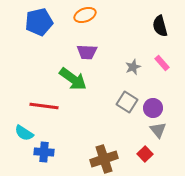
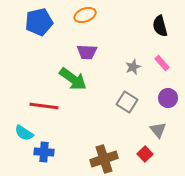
purple circle: moved 15 px right, 10 px up
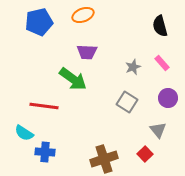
orange ellipse: moved 2 px left
blue cross: moved 1 px right
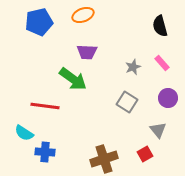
red line: moved 1 px right
red square: rotated 14 degrees clockwise
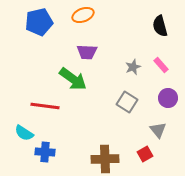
pink rectangle: moved 1 px left, 2 px down
brown cross: moved 1 px right; rotated 16 degrees clockwise
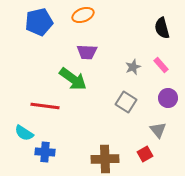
black semicircle: moved 2 px right, 2 px down
gray square: moved 1 px left
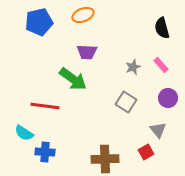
red square: moved 1 px right, 2 px up
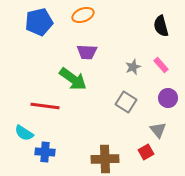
black semicircle: moved 1 px left, 2 px up
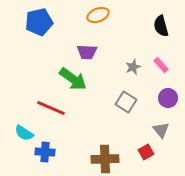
orange ellipse: moved 15 px right
red line: moved 6 px right, 2 px down; rotated 16 degrees clockwise
gray triangle: moved 3 px right
